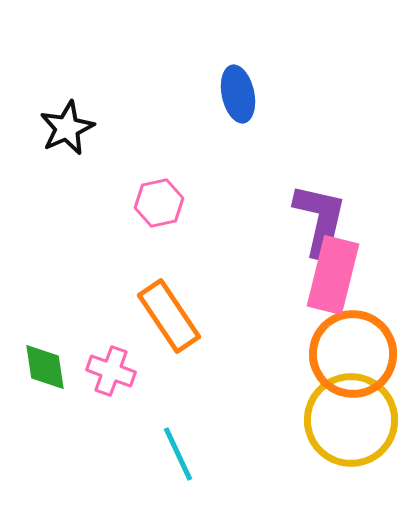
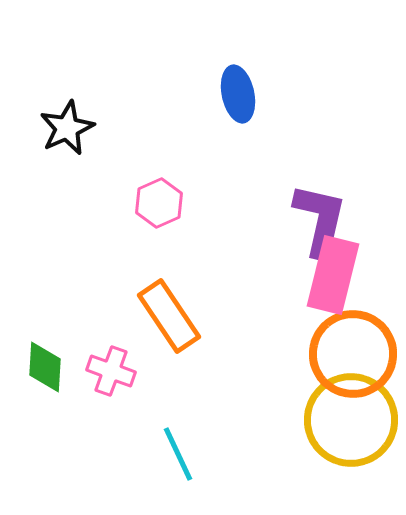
pink hexagon: rotated 12 degrees counterclockwise
green diamond: rotated 12 degrees clockwise
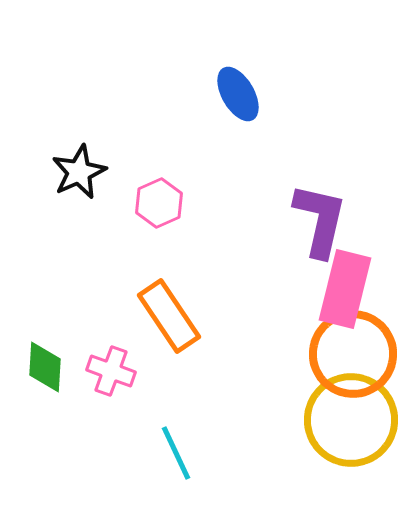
blue ellipse: rotated 18 degrees counterclockwise
black star: moved 12 px right, 44 px down
pink rectangle: moved 12 px right, 14 px down
cyan line: moved 2 px left, 1 px up
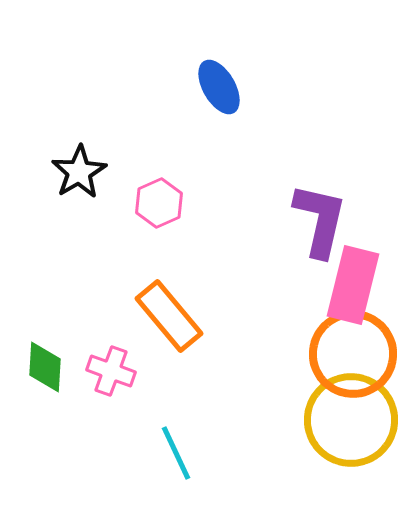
blue ellipse: moved 19 px left, 7 px up
black star: rotated 6 degrees counterclockwise
pink rectangle: moved 8 px right, 4 px up
orange rectangle: rotated 6 degrees counterclockwise
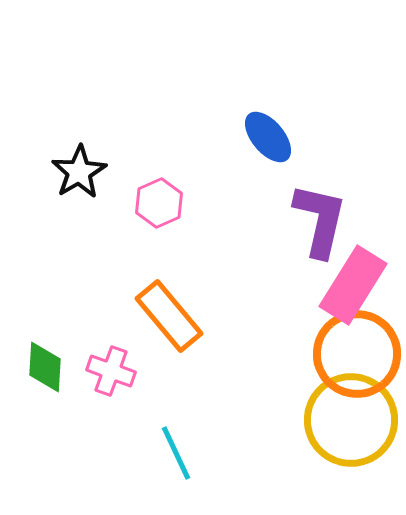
blue ellipse: moved 49 px right, 50 px down; rotated 10 degrees counterclockwise
pink rectangle: rotated 18 degrees clockwise
orange circle: moved 4 px right
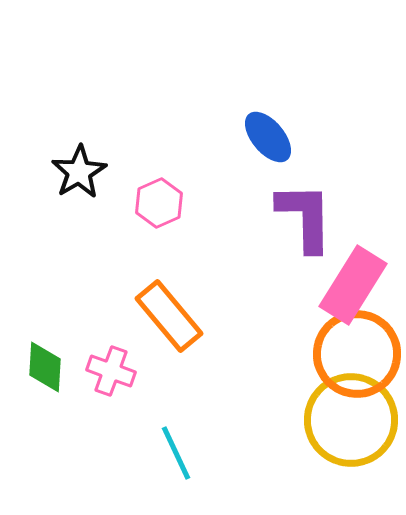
purple L-shape: moved 15 px left, 3 px up; rotated 14 degrees counterclockwise
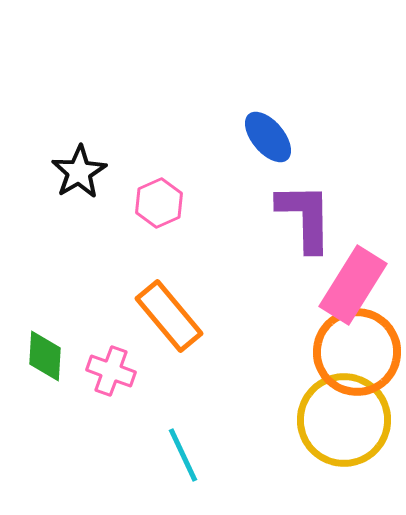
orange circle: moved 2 px up
green diamond: moved 11 px up
yellow circle: moved 7 px left
cyan line: moved 7 px right, 2 px down
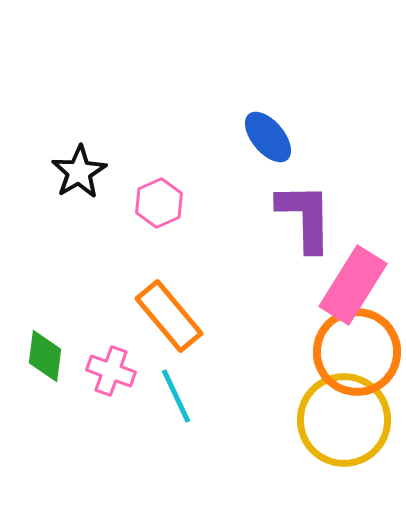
green diamond: rotated 4 degrees clockwise
cyan line: moved 7 px left, 59 px up
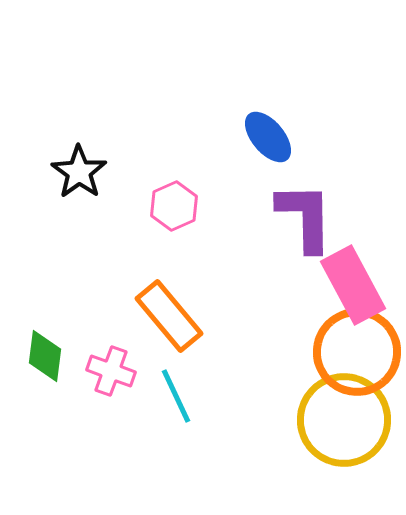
black star: rotated 6 degrees counterclockwise
pink hexagon: moved 15 px right, 3 px down
pink rectangle: rotated 60 degrees counterclockwise
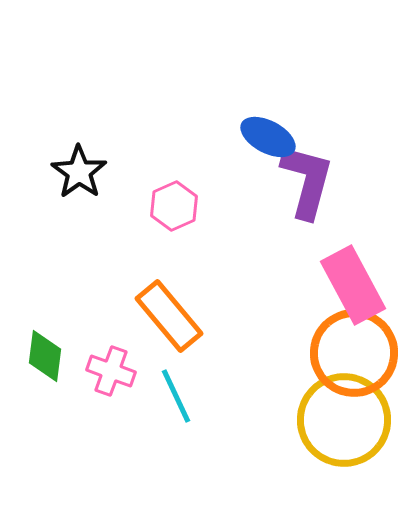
blue ellipse: rotated 22 degrees counterclockwise
purple L-shape: moved 2 px right, 36 px up; rotated 16 degrees clockwise
orange circle: moved 3 px left, 1 px down
